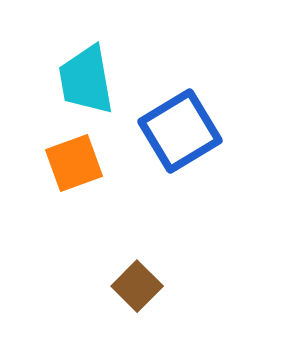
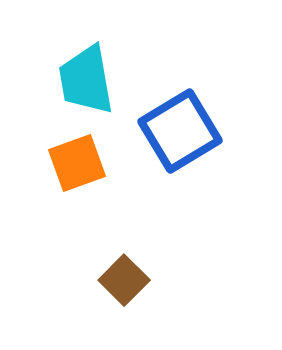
orange square: moved 3 px right
brown square: moved 13 px left, 6 px up
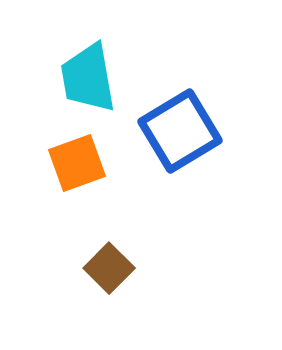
cyan trapezoid: moved 2 px right, 2 px up
brown square: moved 15 px left, 12 px up
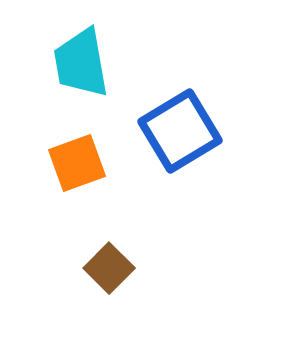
cyan trapezoid: moved 7 px left, 15 px up
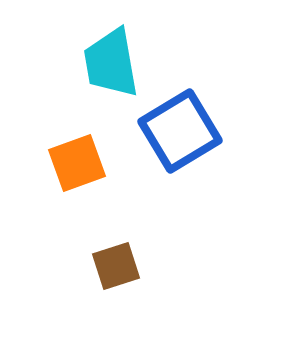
cyan trapezoid: moved 30 px right
brown square: moved 7 px right, 2 px up; rotated 27 degrees clockwise
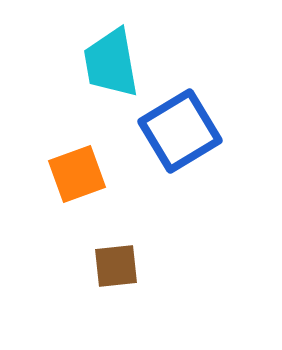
orange square: moved 11 px down
brown square: rotated 12 degrees clockwise
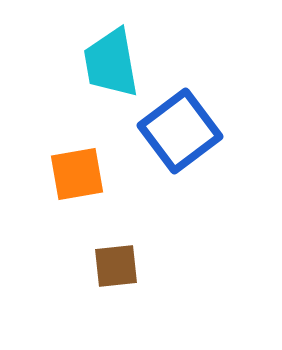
blue square: rotated 6 degrees counterclockwise
orange square: rotated 10 degrees clockwise
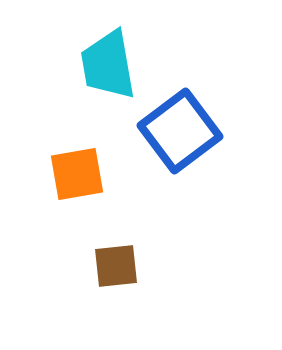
cyan trapezoid: moved 3 px left, 2 px down
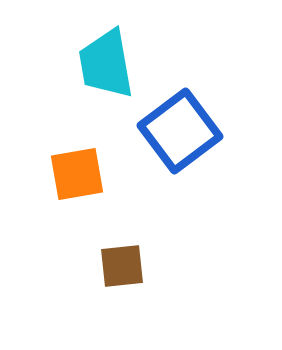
cyan trapezoid: moved 2 px left, 1 px up
brown square: moved 6 px right
